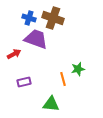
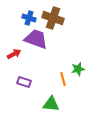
purple rectangle: rotated 32 degrees clockwise
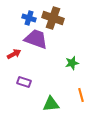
green star: moved 6 px left, 6 px up
orange line: moved 18 px right, 16 px down
green triangle: rotated 12 degrees counterclockwise
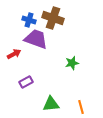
blue cross: moved 2 px down
purple rectangle: moved 2 px right; rotated 48 degrees counterclockwise
orange line: moved 12 px down
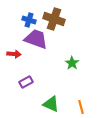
brown cross: moved 1 px right, 1 px down
red arrow: rotated 32 degrees clockwise
green star: rotated 24 degrees counterclockwise
green triangle: rotated 30 degrees clockwise
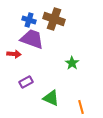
purple trapezoid: moved 4 px left
green triangle: moved 6 px up
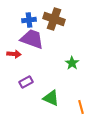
blue cross: rotated 24 degrees counterclockwise
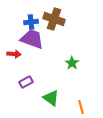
blue cross: moved 2 px right, 2 px down
green triangle: rotated 12 degrees clockwise
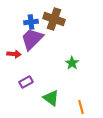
purple trapezoid: rotated 65 degrees counterclockwise
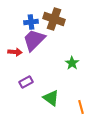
purple trapezoid: moved 2 px right, 1 px down
red arrow: moved 1 px right, 2 px up
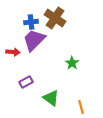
brown cross: moved 1 px right, 1 px up; rotated 15 degrees clockwise
red arrow: moved 2 px left
